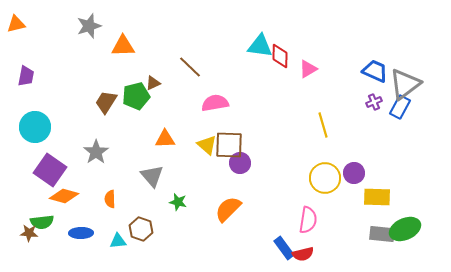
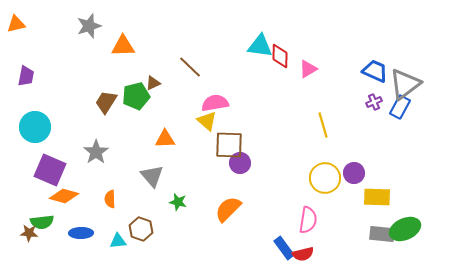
yellow triangle at (207, 145): moved 24 px up
purple square at (50, 170): rotated 12 degrees counterclockwise
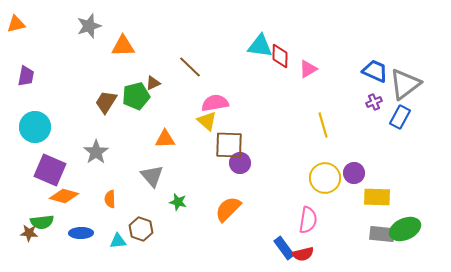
blue rectangle at (400, 107): moved 10 px down
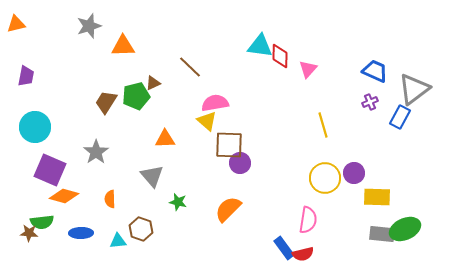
pink triangle at (308, 69): rotated 18 degrees counterclockwise
gray triangle at (405, 84): moved 9 px right, 5 px down
purple cross at (374, 102): moved 4 px left
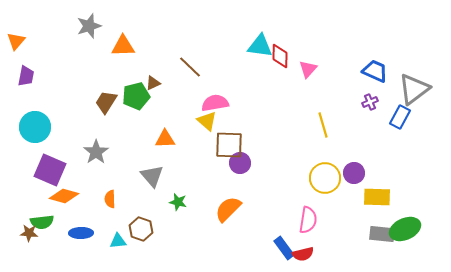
orange triangle at (16, 24): moved 17 px down; rotated 36 degrees counterclockwise
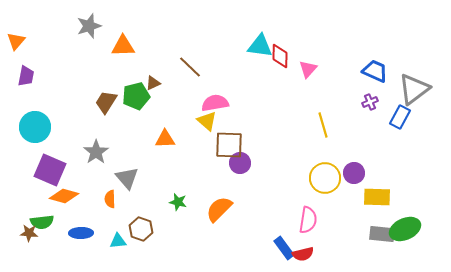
gray triangle at (152, 176): moved 25 px left, 2 px down
orange semicircle at (228, 209): moved 9 px left
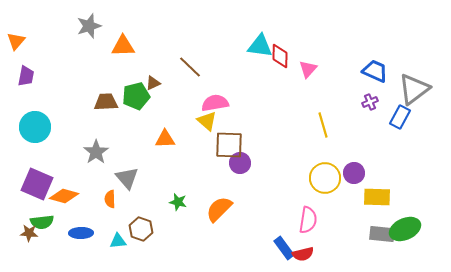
brown trapezoid at (106, 102): rotated 55 degrees clockwise
purple square at (50, 170): moved 13 px left, 14 px down
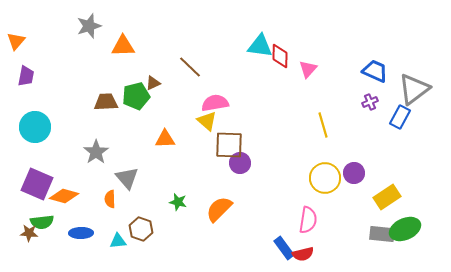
yellow rectangle at (377, 197): moved 10 px right; rotated 36 degrees counterclockwise
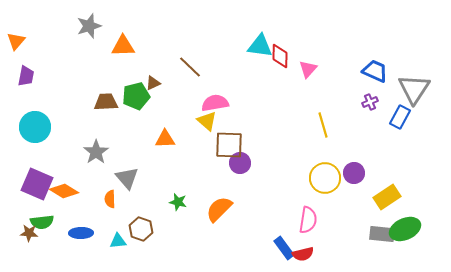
gray triangle at (414, 89): rotated 20 degrees counterclockwise
orange diamond at (64, 196): moved 5 px up; rotated 16 degrees clockwise
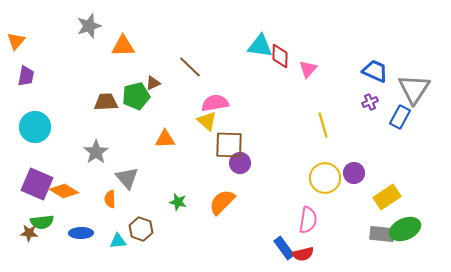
orange semicircle at (219, 209): moved 3 px right, 7 px up
